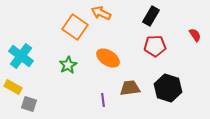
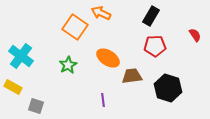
brown trapezoid: moved 2 px right, 12 px up
gray square: moved 7 px right, 2 px down
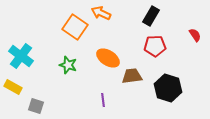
green star: rotated 24 degrees counterclockwise
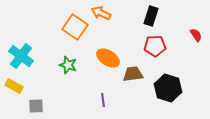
black rectangle: rotated 12 degrees counterclockwise
red semicircle: moved 1 px right
brown trapezoid: moved 1 px right, 2 px up
yellow rectangle: moved 1 px right, 1 px up
gray square: rotated 21 degrees counterclockwise
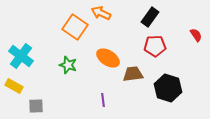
black rectangle: moved 1 px left, 1 px down; rotated 18 degrees clockwise
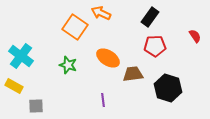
red semicircle: moved 1 px left, 1 px down
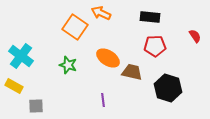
black rectangle: rotated 60 degrees clockwise
brown trapezoid: moved 1 px left, 2 px up; rotated 20 degrees clockwise
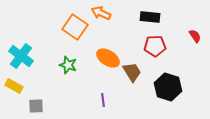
brown trapezoid: rotated 45 degrees clockwise
black hexagon: moved 1 px up
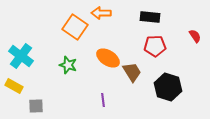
orange arrow: rotated 24 degrees counterclockwise
